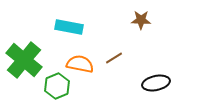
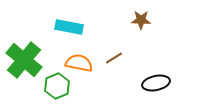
orange semicircle: moved 1 px left, 1 px up
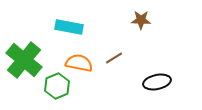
black ellipse: moved 1 px right, 1 px up
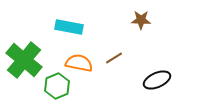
black ellipse: moved 2 px up; rotated 12 degrees counterclockwise
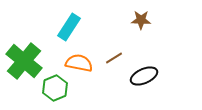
cyan rectangle: rotated 68 degrees counterclockwise
green cross: moved 1 px down
black ellipse: moved 13 px left, 4 px up
green hexagon: moved 2 px left, 2 px down
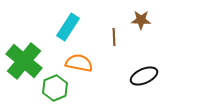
cyan rectangle: moved 1 px left
brown line: moved 21 px up; rotated 60 degrees counterclockwise
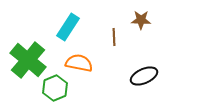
green cross: moved 4 px right, 1 px up
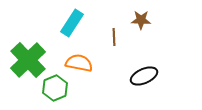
cyan rectangle: moved 4 px right, 4 px up
green cross: rotated 6 degrees clockwise
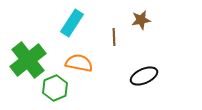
brown star: rotated 12 degrees counterclockwise
green cross: rotated 6 degrees clockwise
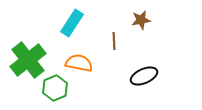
brown line: moved 4 px down
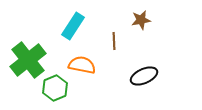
cyan rectangle: moved 1 px right, 3 px down
orange semicircle: moved 3 px right, 2 px down
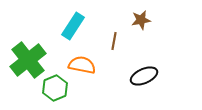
brown line: rotated 12 degrees clockwise
